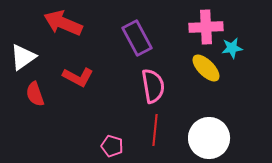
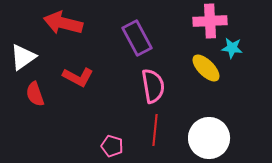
red arrow: rotated 9 degrees counterclockwise
pink cross: moved 4 px right, 6 px up
cyan star: rotated 15 degrees clockwise
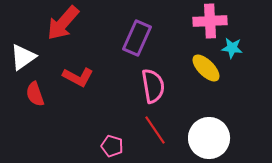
red arrow: rotated 63 degrees counterclockwise
purple rectangle: rotated 52 degrees clockwise
red line: rotated 40 degrees counterclockwise
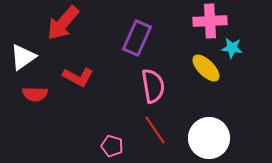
red semicircle: rotated 70 degrees counterclockwise
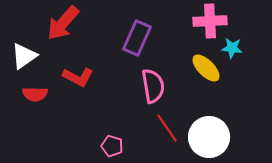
white triangle: moved 1 px right, 1 px up
red line: moved 12 px right, 2 px up
white circle: moved 1 px up
